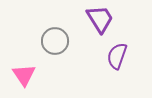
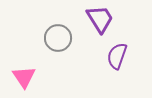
gray circle: moved 3 px right, 3 px up
pink triangle: moved 2 px down
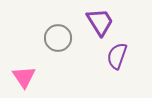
purple trapezoid: moved 3 px down
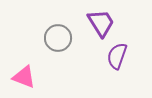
purple trapezoid: moved 1 px right, 1 px down
pink triangle: rotated 35 degrees counterclockwise
